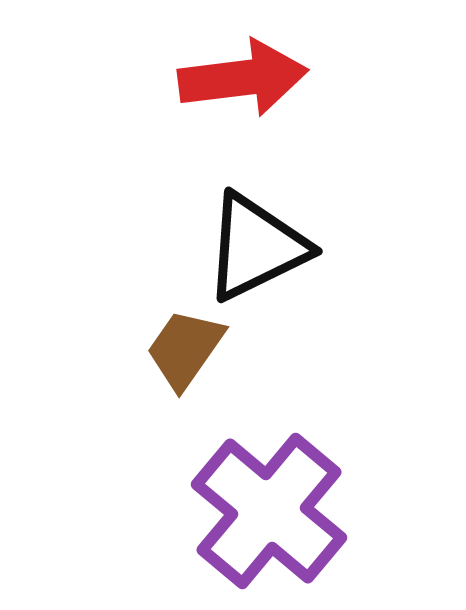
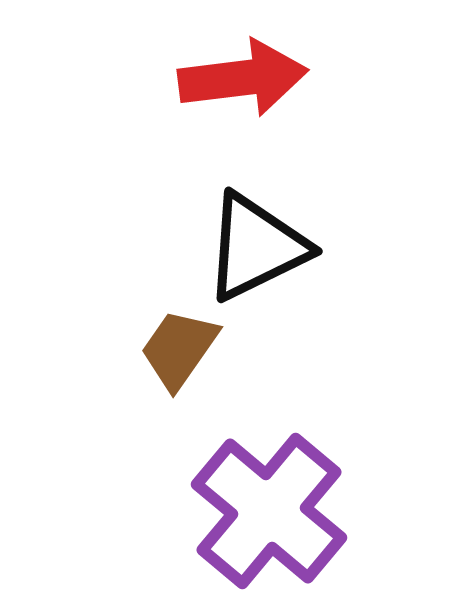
brown trapezoid: moved 6 px left
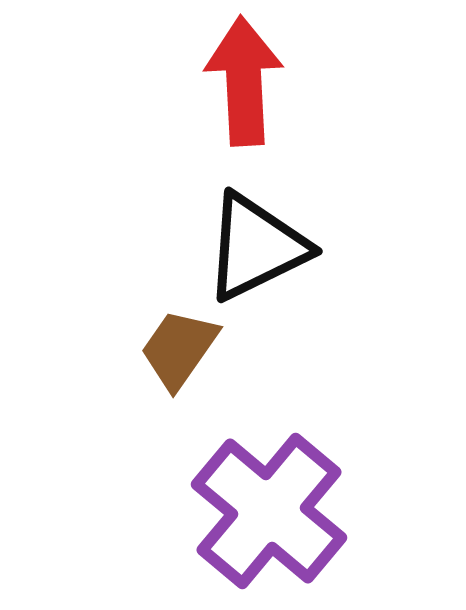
red arrow: moved 1 px right, 3 px down; rotated 86 degrees counterclockwise
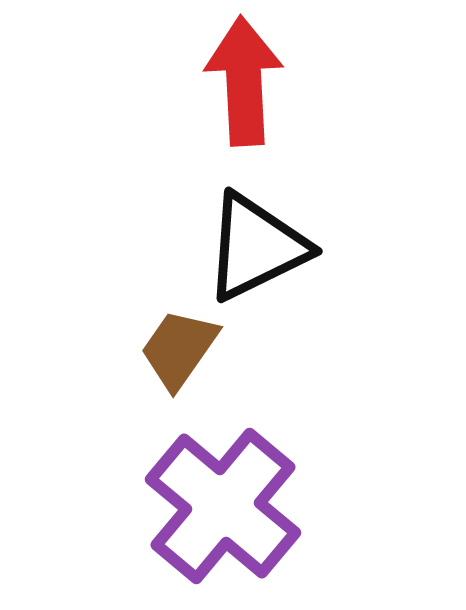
purple cross: moved 46 px left, 5 px up
